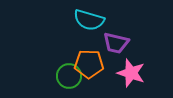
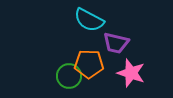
cyan semicircle: rotated 12 degrees clockwise
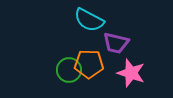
green circle: moved 6 px up
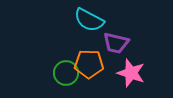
green circle: moved 3 px left, 3 px down
